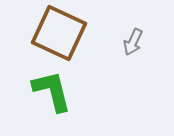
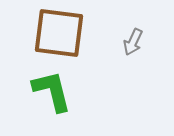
brown square: rotated 18 degrees counterclockwise
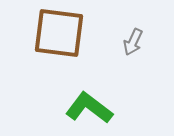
green L-shape: moved 37 px right, 17 px down; rotated 39 degrees counterclockwise
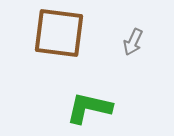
green L-shape: rotated 24 degrees counterclockwise
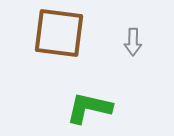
gray arrow: rotated 24 degrees counterclockwise
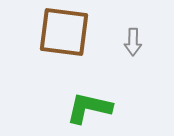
brown square: moved 5 px right, 1 px up
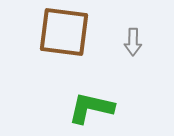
green L-shape: moved 2 px right
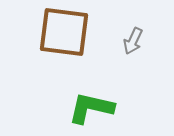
gray arrow: moved 1 px up; rotated 24 degrees clockwise
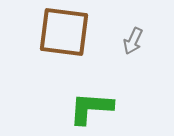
green L-shape: rotated 9 degrees counterclockwise
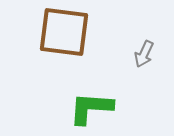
gray arrow: moved 11 px right, 13 px down
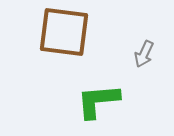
green L-shape: moved 7 px right, 7 px up; rotated 9 degrees counterclockwise
